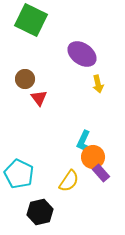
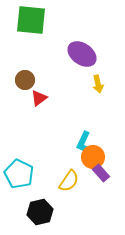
green square: rotated 20 degrees counterclockwise
brown circle: moved 1 px down
red triangle: rotated 30 degrees clockwise
cyan L-shape: moved 1 px down
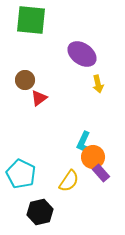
cyan pentagon: moved 2 px right
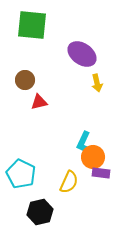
green square: moved 1 px right, 5 px down
yellow arrow: moved 1 px left, 1 px up
red triangle: moved 4 px down; rotated 24 degrees clockwise
purple rectangle: rotated 42 degrees counterclockwise
yellow semicircle: moved 1 px down; rotated 10 degrees counterclockwise
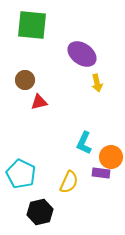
orange circle: moved 18 px right
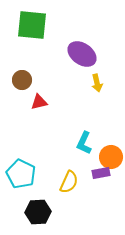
brown circle: moved 3 px left
purple rectangle: rotated 18 degrees counterclockwise
black hexagon: moved 2 px left; rotated 10 degrees clockwise
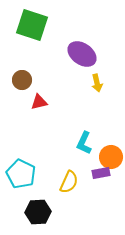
green square: rotated 12 degrees clockwise
